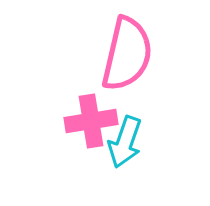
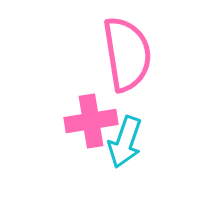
pink semicircle: rotated 22 degrees counterclockwise
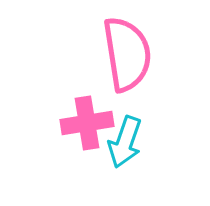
pink cross: moved 4 px left, 2 px down
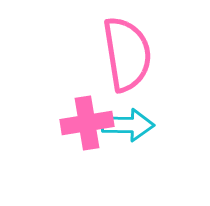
cyan arrow: moved 3 px right, 17 px up; rotated 108 degrees counterclockwise
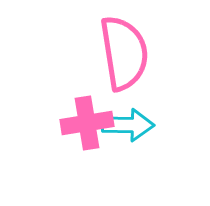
pink semicircle: moved 3 px left, 1 px up
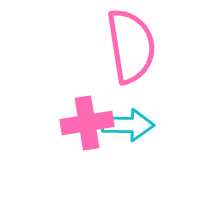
pink semicircle: moved 7 px right, 7 px up
